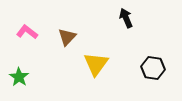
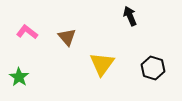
black arrow: moved 4 px right, 2 px up
brown triangle: rotated 24 degrees counterclockwise
yellow triangle: moved 6 px right
black hexagon: rotated 10 degrees clockwise
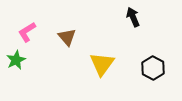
black arrow: moved 3 px right, 1 px down
pink L-shape: rotated 70 degrees counterclockwise
black hexagon: rotated 10 degrees clockwise
green star: moved 3 px left, 17 px up; rotated 12 degrees clockwise
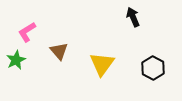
brown triangle: moved 8 px left, 14 px down
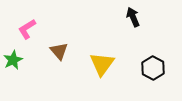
pink L-shape: moved 3 px up
green star: moved 3 px left
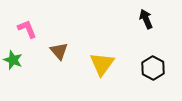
black arrow: moved 13 px right, 2 px down
pink L-shape: rotated 100 degrees clockwise
green star: rotated 24 degrees counterclockwise
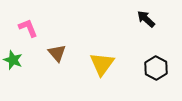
black arrow: rotated 24 degrees counterclockwise
pink L-shape: moved 1 px right, 1 px up
brown triangle: moved 2 px left, 2 px down
black hexagon: moved 3 px right
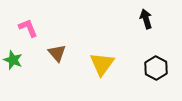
black arrow: rotated 30 degrees clockwise
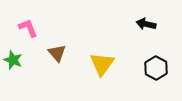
black arrow: moved 5 px down; rotated 60 degrees counterclockwise
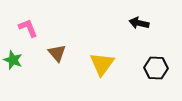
black arrow: moved 7 px left, 1 px up
black hexagon: rotated 25 degrees counterclockwise
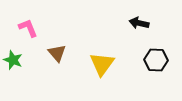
black hexagon: moved 8 px up
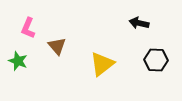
pink L-shape: rotated 135 degrees counterclockwise
brown triangle: moved 7 px up
green star: moved 5 px right, 1 px down
yellow triangle: rotated 16 degrees clockwise
